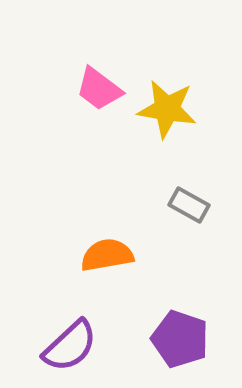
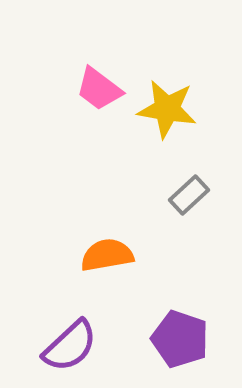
gray rectangle: moved 10 px up; rotated 72 degrees counterclockwise
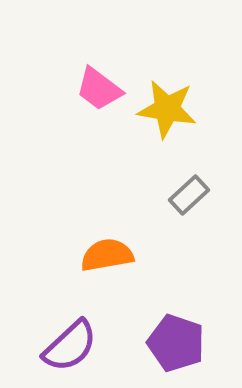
purple pentagon: moved 4 px left, 4 px down
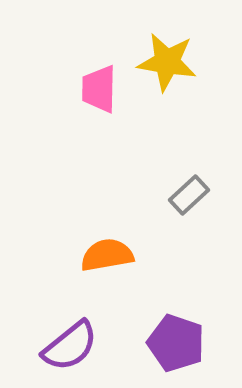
pink trapezoid: rotated 54 degrees clockwise
yellow star: moved 47 px up
purple semicircle: rotated 4 degrees clockwise
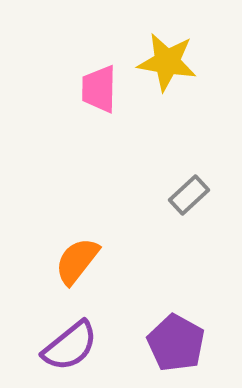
orange semicircle: moved 30 px left, 6 px down; rotated 42 degrees counterclockwise
purple pentagon: rotated 10 degrees clockwise
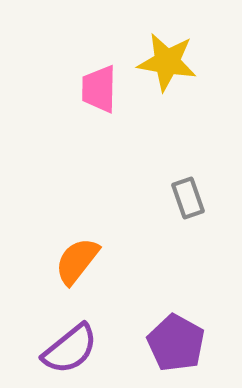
gray rectangle: moved 1 px left, 3 px down; rotated 66 degrees counterclockwise
purple semicircle: moved 3 px down
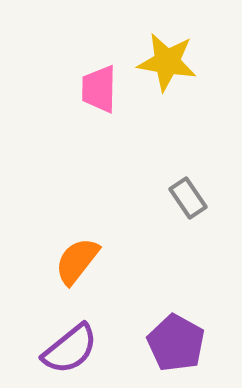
gray rectangle: rotated 15 degrees counterclockwise
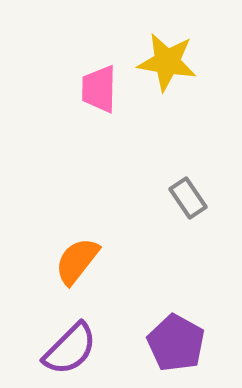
purple semicircle: rotated 6 degrees counterclockwise
